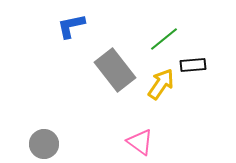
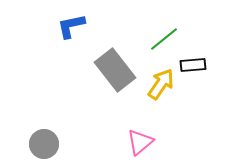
pink triangle: rotated 44 degrees clockwise
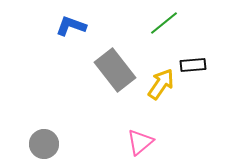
blue L-shape: rotated 32 degrees clockwise
green line: moved 16 px up
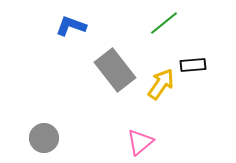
gray circle: moved 6 px up
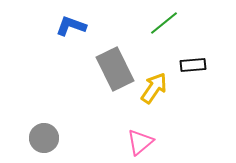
gray rectangle: moved 1 px up; rotated 12 degrees clockwise
yellow arrow: moved 7 px left, 4 px down
